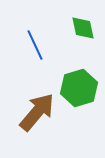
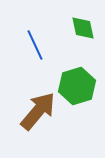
green hexagon: moved 2 px left, 2 px up
brown arrow: moved 1 px right, 1 px up
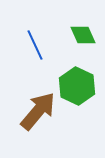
green diamond: moved 7 px down; rotated 12 degrees counterclockwise
green hexagon: rotated 18 degrees counterclockwise
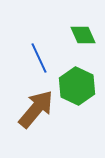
blue line: moved 4 px right, 13 px down
brown arrow: moved 2 px left, 2 px up
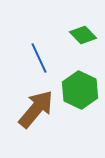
green diamond: rotated 20 degrees counterclockwise
green hexagon: moved 3 px right, 4 px down
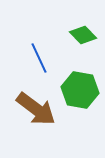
green hexagon: rotated 15 degrees counterclockwise
brown arrow: rotated 87 degrees clockwise
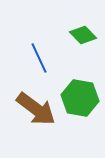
green hexagon: moved 8 px down
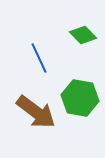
brown arrow: moved 3 px down
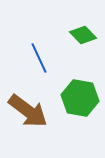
brown arrow: moved 8 px left, 1 px up
